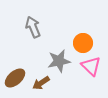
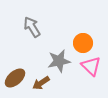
gray arrow: moved 1 px left; rotated 10 degrees counterclockwise
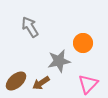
gray arrow: moved 2 px left
pink triangle: moved 3 px left, 18 px down; rotated 30 degrees clockwise
brown ellipse: moved 1 px right, 3 px down
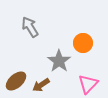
gray star: rotated 25 degrees counterclockwise
brown arrow: moved 2 px down
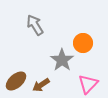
gray arrow: moved 5 px right, 2 px up
gray star: moved 3 px right, 1 px up
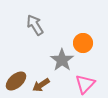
pink triangle: moved 3 px left
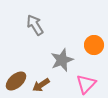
orange circle: moved 11 px right, 2 px down
gray star: rotated 15 degrees clockwise
pink triangle: moved 1 px right
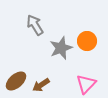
orange circle: moved 7 px left, 4 px up
gray star: moved 1 px left, 12 px up
